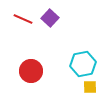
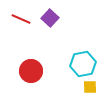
red line: moved 2 px left
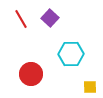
red line: rotated 36 degrees clockwise
cyan hexagon: moved 12 px left, 10 px up; rotated 10 degrees clockwise
red circle: moved 3 px down
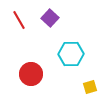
red line: moved 2 px left, 1 px down
yellow square: rotated 16 degrees counterclockwise
